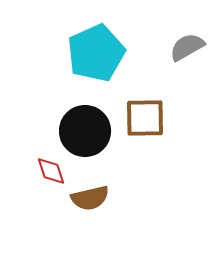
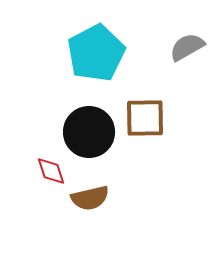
cyan pentagon: rotated 4 degrees counterclockwise
black circle: moved 4 px right, 1 px down
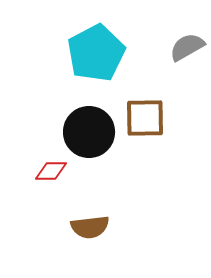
red diamond: rotated 72 degrees counterclockwise
brown semicircle: moved 29 px down; rotated 6 degrees clockwise
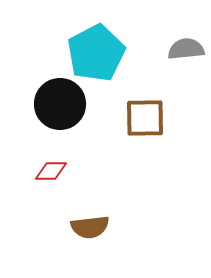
gray semicircle: moved 1 px left, 2 px down; rotated 24 degrees clockwise
black circle: moved 29 px left, 28 px up
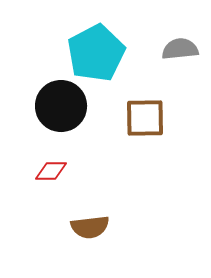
gray semicircle: moved 6 px left
black circle: moved 1 px right, 2 px down
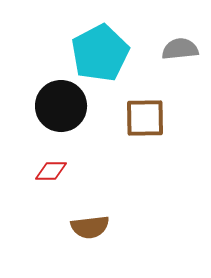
cyan pentagon: moved 4 px right
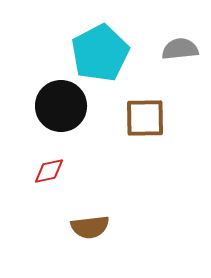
red diamond: moved 2 px left; rotated 12 degrees counterclockwise
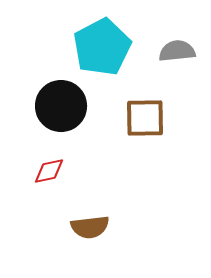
gray semicircle: moved 3 px left, 2 px down
cyan pentagon: moved 2 px right, 6 px up
